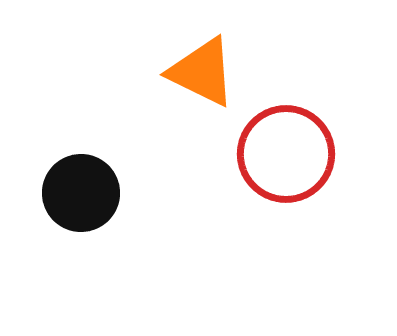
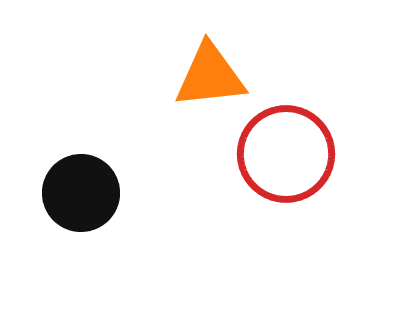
orange triangle: moved 8 px right, 4 px down; rotated 32 degrees counterclockwise
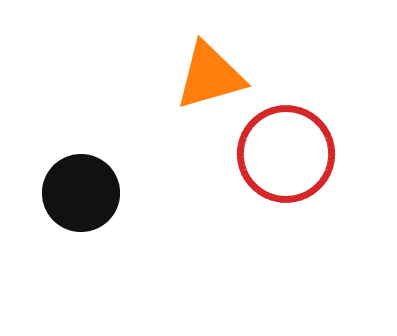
orange triangle: rotated 10 degrees counterclockwise
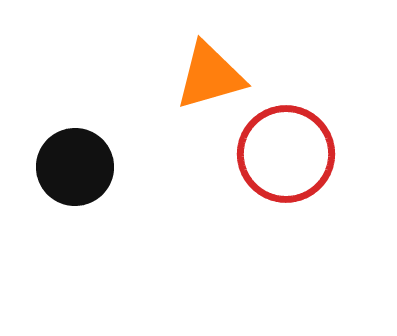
black circle: moved 6 px left, 26 px up
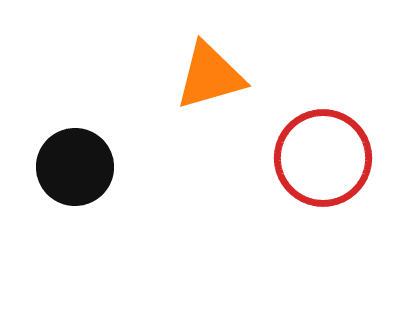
red circle: moved 37 px right, 4 px down
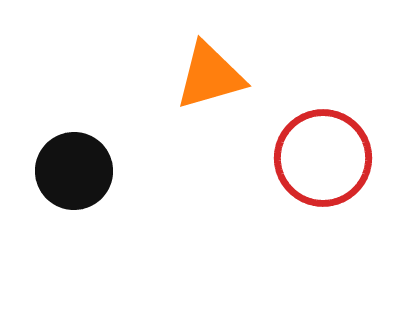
black circle: moved 1 px left, 4 px down
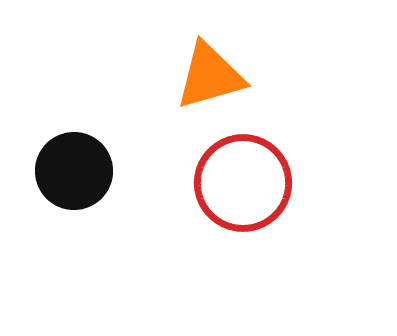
red circle: moved 80 px left, 25 px down
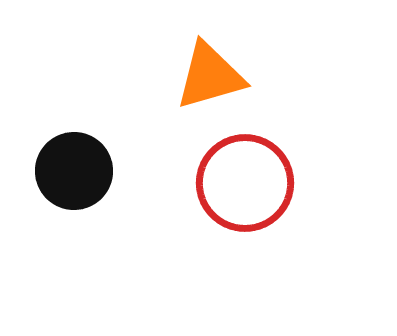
red circle: moved 2 px right
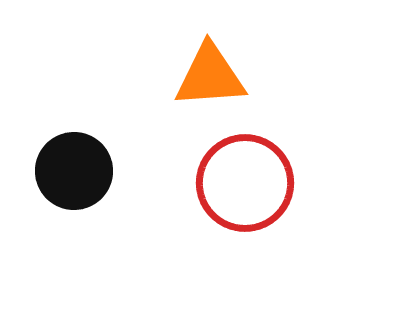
orange triangle: rotated 12 degrees clockwise
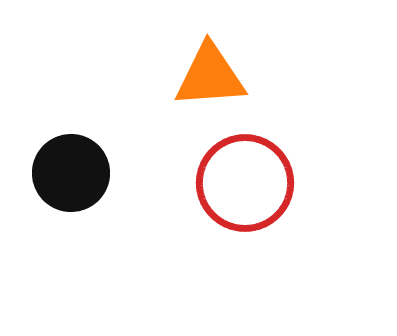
black circle: moved 3 px left, 2 px down
